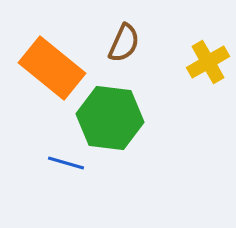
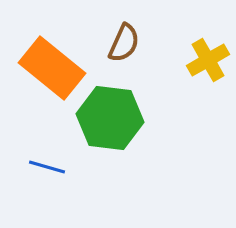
yellow cross: moved 2 px up
blue line: moved 19 px left, 4 px down
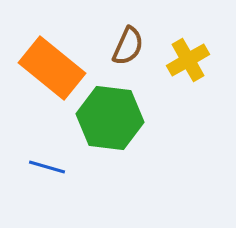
brown semicircle: moved 4 px right, 3 px down
yellow cross: moved 20 px left
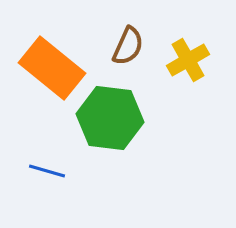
blue line: moved 4 px down
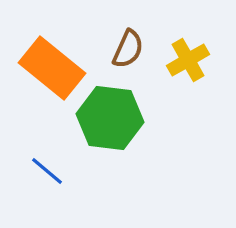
brown semicircle: moved 3 px down
blue line: rotated 24 degrees clockwise
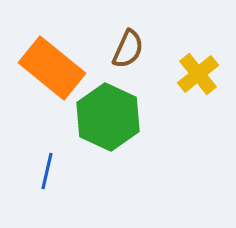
yellow cross: moved 10 px right, 14 px down; rotated 9 degrees counterclockwise
green hexagon: moved 2 px left, 1 px up; rotated 18 degrees clockwise
blue line: rotated 63 degrees clockwise
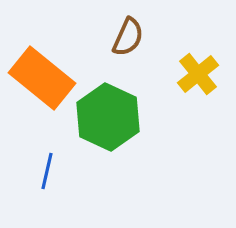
brown semicircle: moved 12 px up
orange rectangle: moved 10 px left, 10 px down
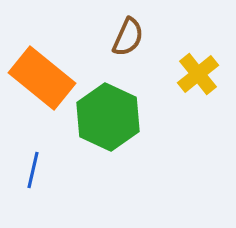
blue line: moved 14 px left, 1 px up
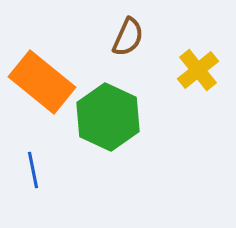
yellow cross: moved 4 px up
orange rectangle: moved 4 px down
blue line: rotated 24 degrees counterclockwise
